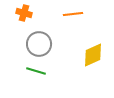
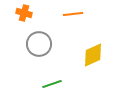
green line: moved 16 px right, 13 px down; rotated 36 degrees counterclockwise
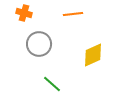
green line: rotated 60 degrees clockwise
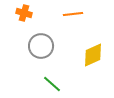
gray circle: moved 2 px right, 2 px down
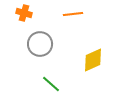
gray circle: moved 1 px left, 2 px up
yellow diamond: moved 5 px down
green line: moved 1 px left
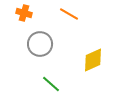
orange line: moved 4 px left; rotated 36 degrees clockwise
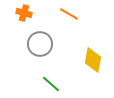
yellow diamond: rotated 55 degrees counterclockwise
